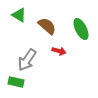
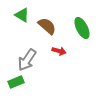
green triangle: moved 3 px right
green ellipse: moved 1 px right, 1 px up
green rectangle: rotated 35 degrees counterclockwise
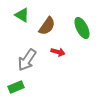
brown semicircle: rotated 84 degrees clockwise
red arrow: moved 1 px left, 1 px down
green rectangle: moved 5 px down
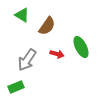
green ellipse: moved 1 px left, 19 px down
red arrow: moved 1 px left, 2 px down
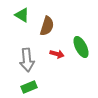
brown semicircle: rotated 18 degrees counterclockwise
gray arrow: rotated 40 degrees counterclockwise
green rectangle: moved 13 px right
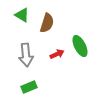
brown semicircle: moved 3 px up
green ellipse: moved 1 px left, 1 px up
red arrow: rotated 40 degrees counterclockwise
gray arrow: moved 1 px left, 5 px up
